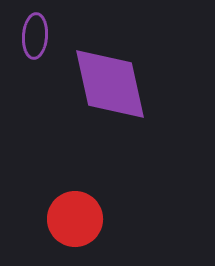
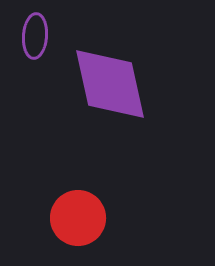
red circle: moved 3 px right, 1 px up
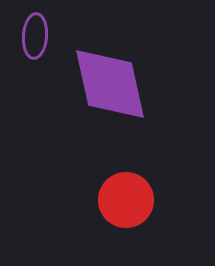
red circle: moved 48 px right, 18 px up
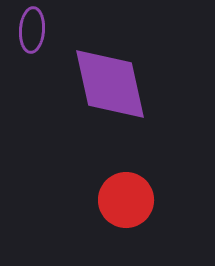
purple ellipse: moved 3 px left, 6 px up
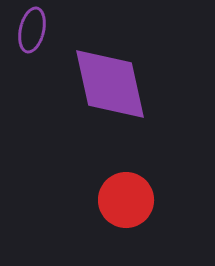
purple ellipse: rotated 9 degrees clockwise
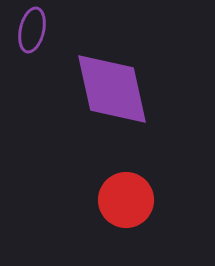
purple diamond: moved 2 px right, 5 px down
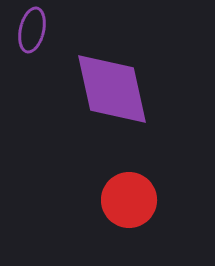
red circle: moved 3 px right
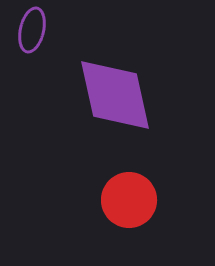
purple diamond: moved 3 px right, 6 px down
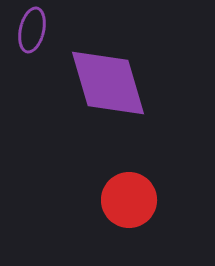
purple diamond: moved 7 px left, 12 px up; rotated 4 degrees counterclockwise
